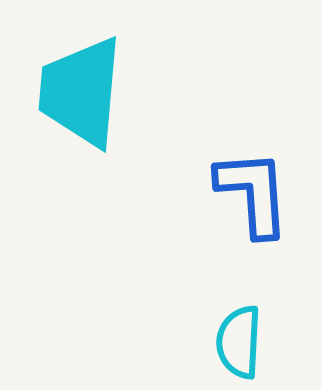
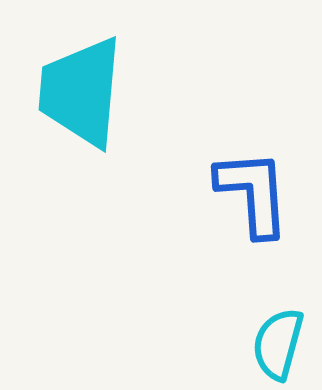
cyan semicircle: moved 39 px right, 2 px down; rotated 12 degrees clockwise
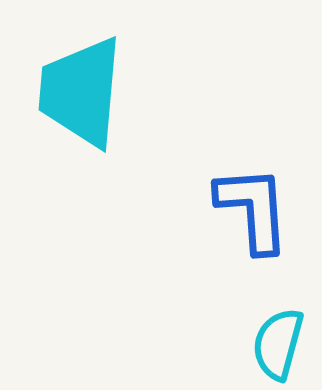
blue L-shape: moved 16 px down
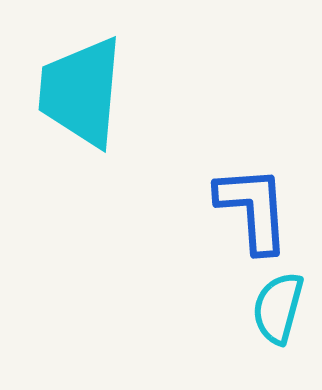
cyan semicircle: moved 36 px up
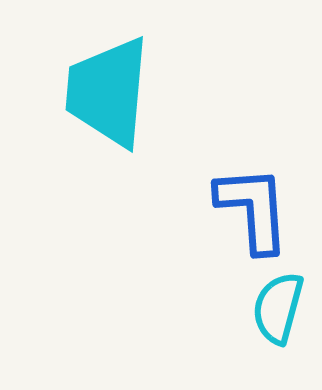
cyan trapezoid: moved 27 px right
